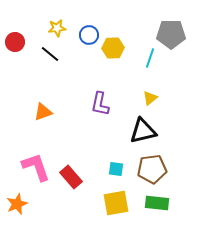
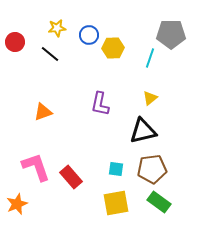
green rectangle: moved 2 px right, 1 px up; rotated 30 degrees clockwise
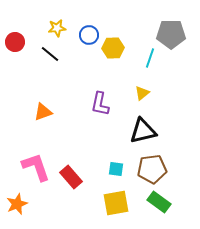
yellow triangle: moved 8 px left, 5 px up
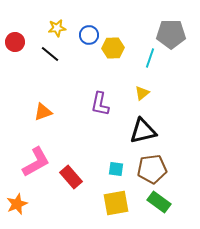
pink L-shape: moved 5 px up; rotated 80 degrees clockwise
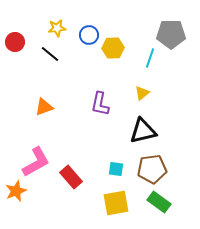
orange triangle: moved 1 px right, 5 px up
orange star: moved 1 px left, 13 px up
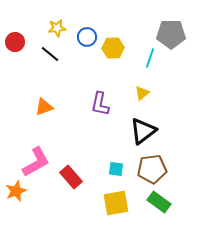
blue circle: moved 2 px left, 2 px down
black triangle: rotated 24 degrees counterclockwise
